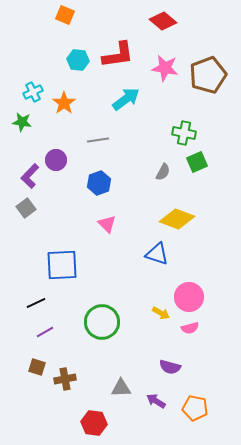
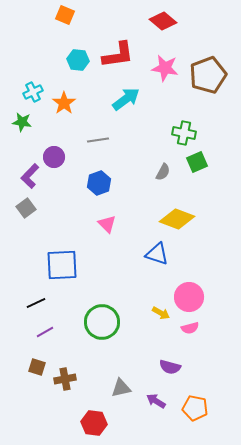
purple circle: moved 2 px left, 3 px up
gray triangle: rotated 10 degrees counterclockwise
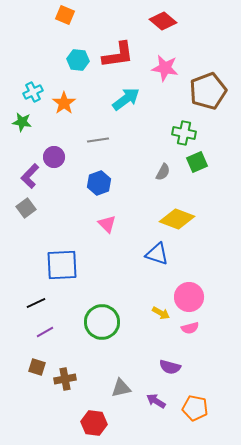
brown pentagon: moved 16 px down
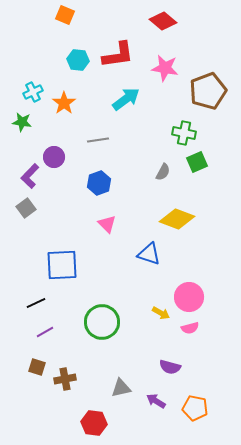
blue triangle: moved 8 px left
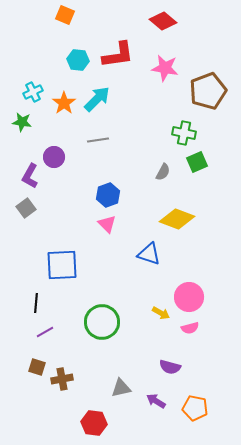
cyan arrow: moved 29 px left; rotated 8 degrees counterclockwise
purple L-shape: rotated 15 degrees counterclockwise
blue hexagon: moved 9 px right, 12 px down
black line: rotated 60 degrees counterclockwise
brown cross: moved 3 px left
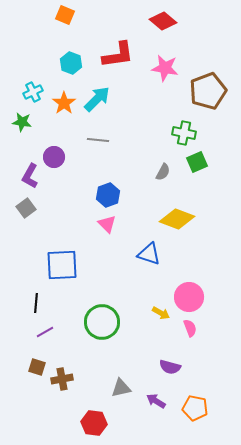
cyan hexagon: moved 7 px left, 3 px down; rotated 15 degrees clockwise
gray line: rotated 15 degrees clockwise
pink semicircle: rotated 96 degrees counterclockwise
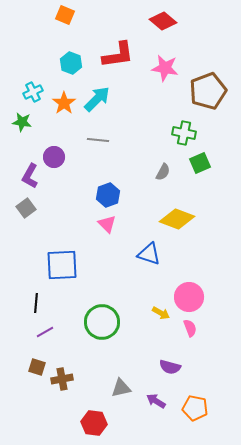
green square: moved 3 px right, 1 px down
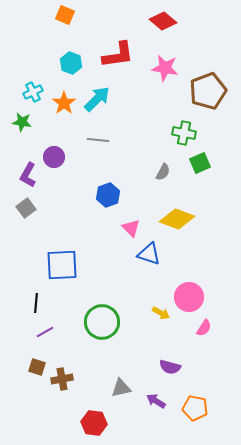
purple L-shape: moved 2 px left, 1 px up
pink triangle: moved 24 px right, 4 px down
pink semicircle: moved 14 px right; rotated 54 degrees clockwise
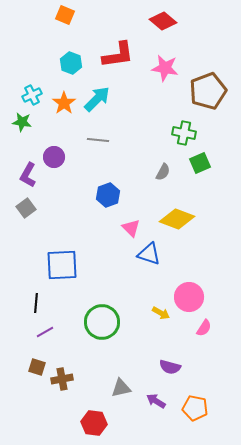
cyan cross: moved 1 px left, 3 px down
